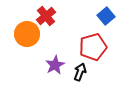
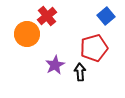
red cross: moved 1 px right
red pentagon: moved 1 px right, 1 px down
black arrow: rotated 24 degrees counterclockwise
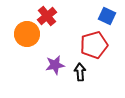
blue square: moved 1 px right; rotated 24 degrees counterclockwise
red pentagon: moved 3 px up
purple star: rotated 18 degrees clockwise
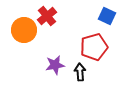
orange circle: moved 3 px left, 4 px up
red pentagon: moved 2 px down
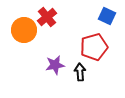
red cross: moved 1 px down
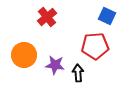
orange circle: moved 25 px down
red pentagon: moved 1 px right, 1 px up; rotated 12 degrees clockwise
purple star: rotated 18 degrees clockwise
black arrow: moved 2 px left, 1 px down
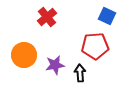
purple star: rotated 18 degrees counterclockwise
black arrow: moved 2 px right
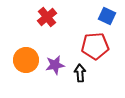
orange circle: moved 2 px right, 5 px down
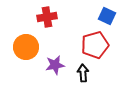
red cross: rotated 30 degrees clockwise
red pentagon: moved 1 px up; rotated 12 degrees counterclockwise
orange circle: moved 13 px up
black arrow: moved 3 px right
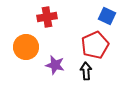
red pentagon: rotated 8 degrees counterclockwise
purple star: rotated 24 degrees clockwise
black arrow: moved 3 px right, 2 px up
